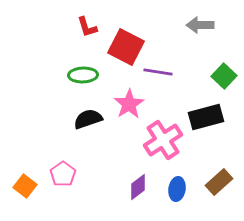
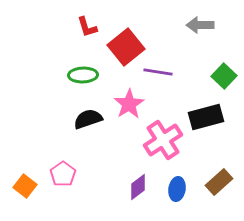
red square: rotated 24 degrees clockwise
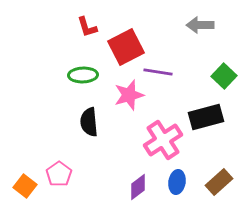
red square: rotated 12 degrees clockwise
pink star: moved 9 px up; rotated 16 degrees clockwise
black semicircle: moved 1 px right, 3 px down; rotated 76 degrees counterclockwise
pink pentagon: moved 4 px left
blue ellipse: moved 7 px up
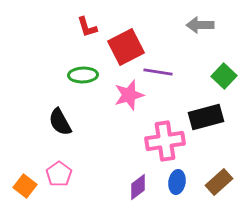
black semicircle: moved 29 px left; rotated 24 degrees counterclockwise
pink cross: moved 2 px right, 1 px down; rotated 24 degrees clockwise
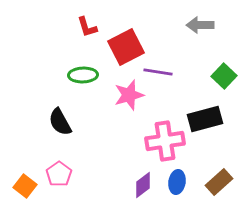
black rectangle: moved 1 px left, 2 px down
purple diamond: moved 5 px right, 2 px up
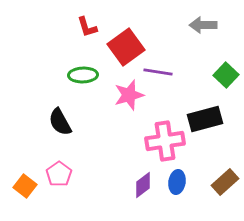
gray arrow: moved 3 px right
red square: rotated 9 degrees counterclockwise
green square: moved 2 px right, 1 px up
brown rectangle: moved 6 px right
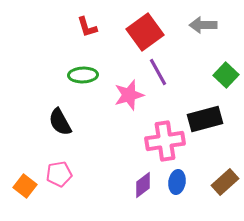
red square: moved 19 px right, 15 px up
purple line: rotated 52 degrees clockwise
pink pentagon: rotated 25 degrees clockwise
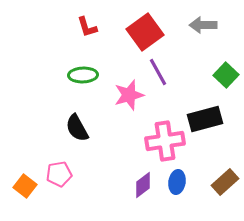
black semicircle: moved 17 px right, 6 px down
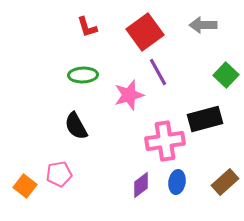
black semicircle: moved 1 px left, 2 px up
purple diamond: moved 2 px left
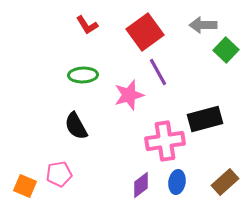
red L-shape: moved 2 px up; rotated 15 degrees counterclockwise
green square: moved 25 px up
orange square: rotated 15 degrees counterclockwise
